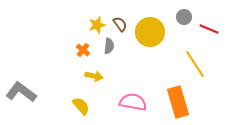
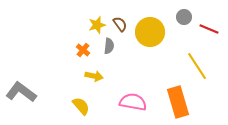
yellow line: moved 2 px right, 2 px down
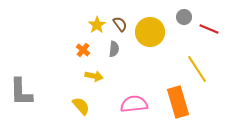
yellow star: rotated 18 degrees counterclockwise
gray semicircle: moved 5 px right, 3 px down
yellow line: moved 3 px down
gray L-shape: rotated 128 degrees counterclockwise
pink semicircle: moved 1 px right, 2 px down; rotated 16 degrees counterclockwise
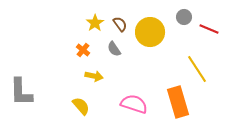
yellow star: moved 2 px left, 2 px up
gray semicircle: rotated 140 degrees clockwise
pink semicircle: rotated 24 degrees clockwise
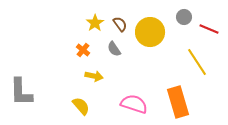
yellow line: moved 7 px up
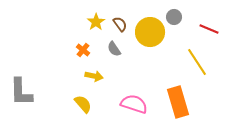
gray circle: moved 10 px left
yellow star: moved 1 px right, 1 px up
yellow semicircle: moved 2 px right, 2 px up
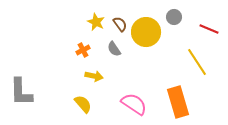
yellow star: rotated 12 degrees counterclockwise
yellow circle: moved 4 px left
orange cross: rotated 24 degrees clockwise
pink semicircle: rotated 16 degrees clockwise
